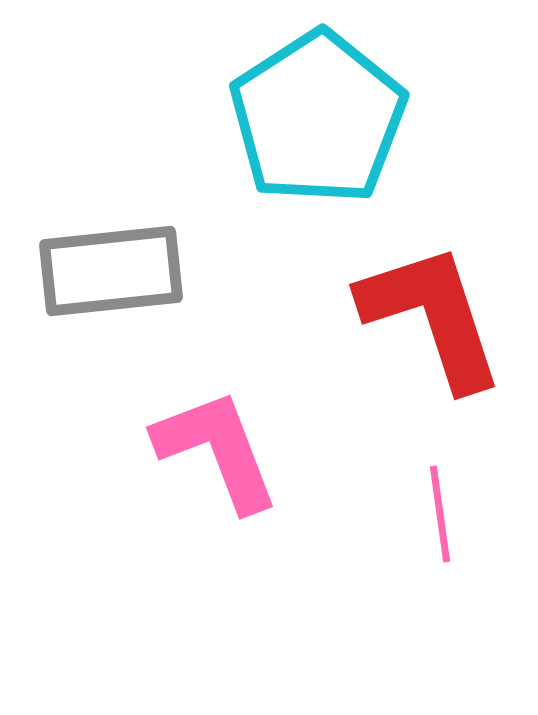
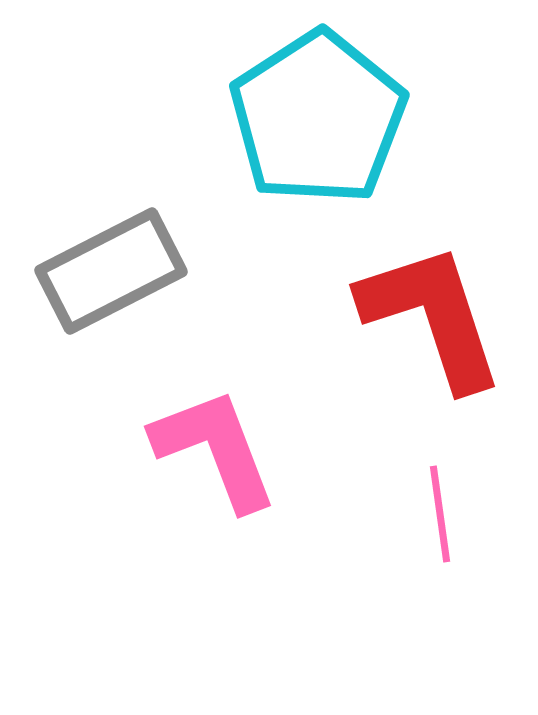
gray rectangle: rotated 21 degrees counterclockwise
pink L-shape: moved 2 px left, 1 px up
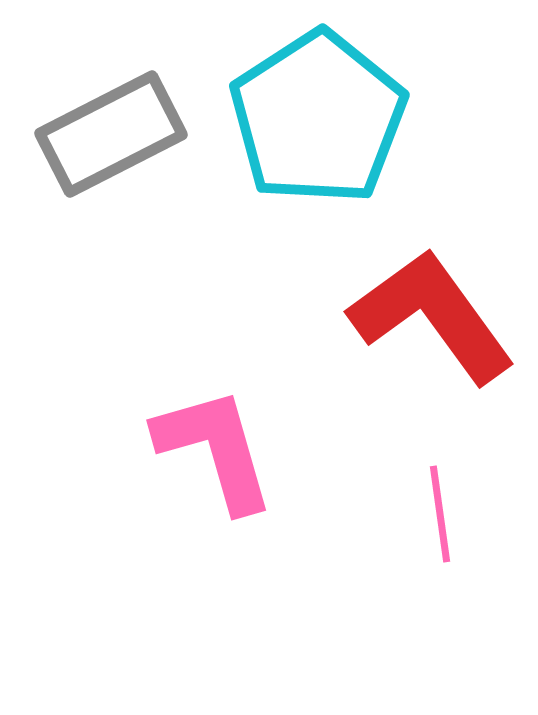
gray rectangle: moved 137 px up
red L-shape: rotated 18 degrees counterclockwise
pink L-shape: rotated 5 degrees clockwise
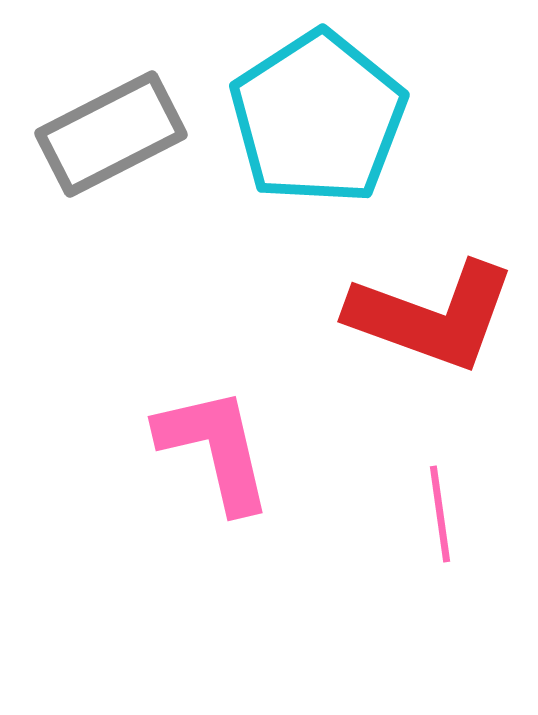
red L-shape: rotated 146 degrees clockwise
pink L-shape: rotated 3 degrees clockwise
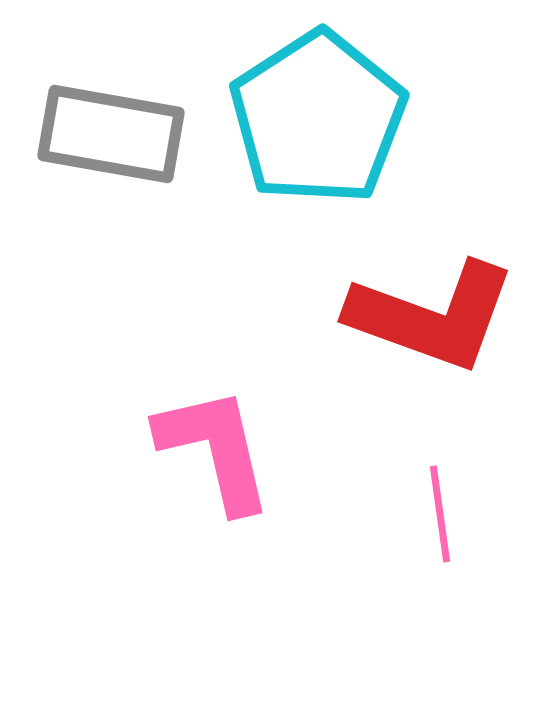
gray rectangle: rotated 37 degrees clockwise
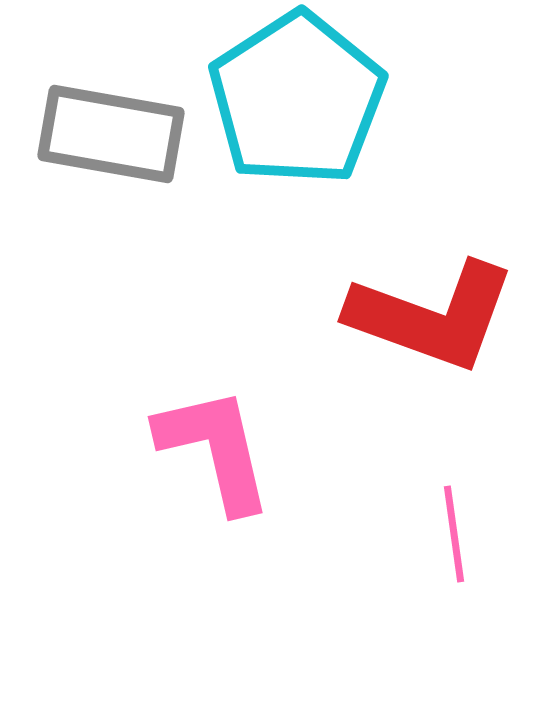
cyan pentagon: moved 21 px left, 19 px up
pink line: moved 14 px right, 20 px down
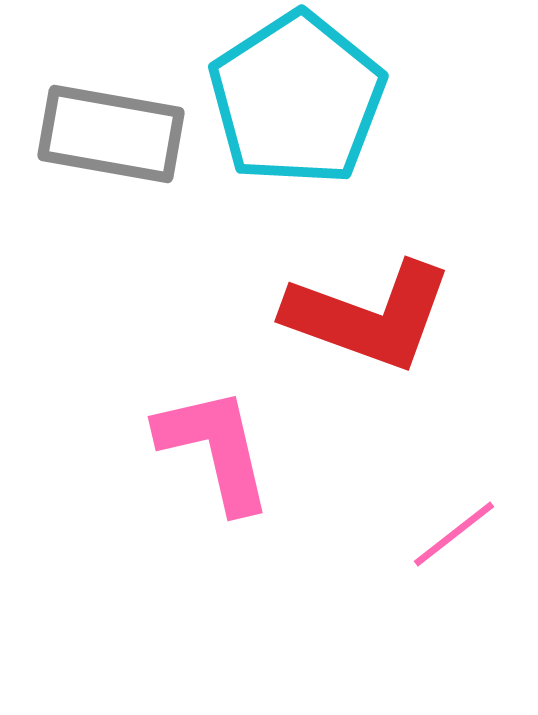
red L-shape: moved 63 px left
pink line: rotated 60 degrees clockwise
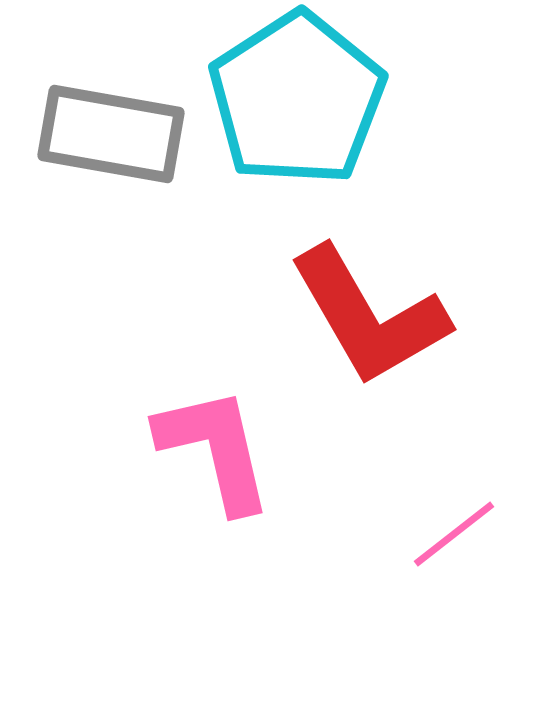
red L-shape: rotated 40 degrees clockwise
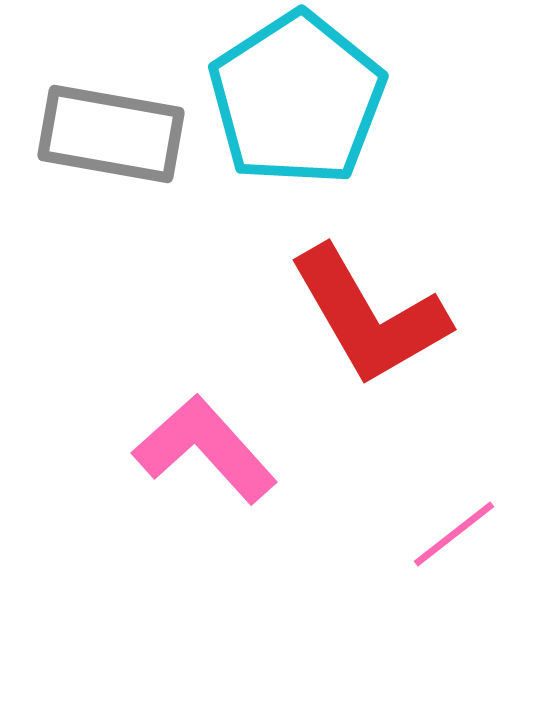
pink L-shape: moved 10 px left; rotated 29 degrees counterclockwise
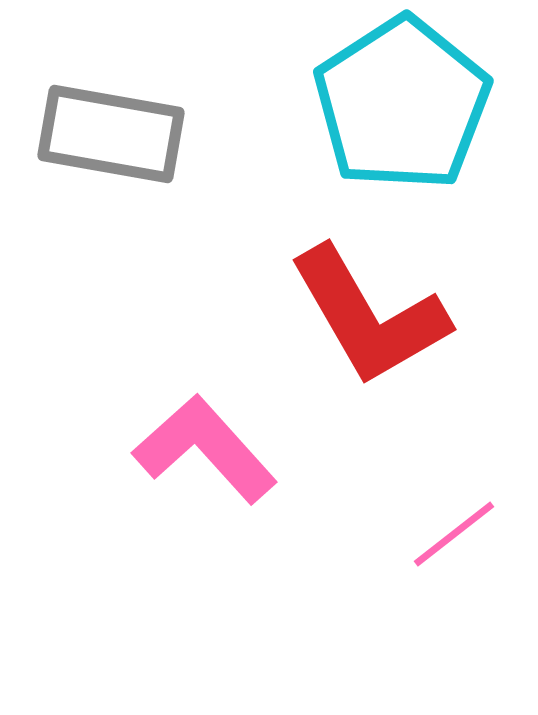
cyan pentagon: moved 105 px right, 5 px down
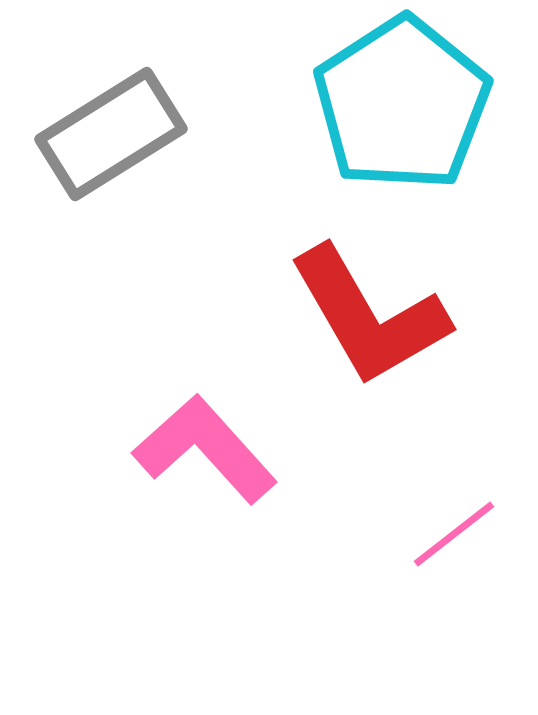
gray rectangle: rotated 42 degrees counterclockwise
